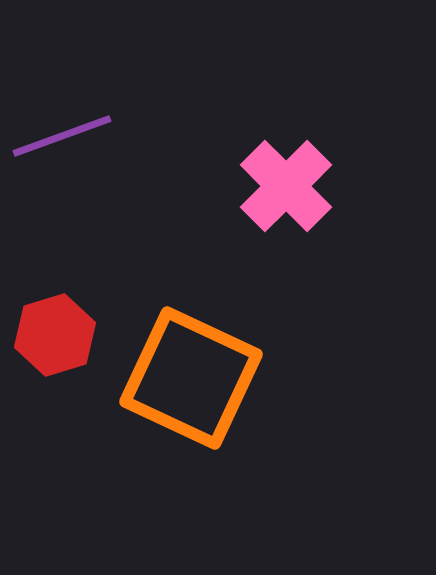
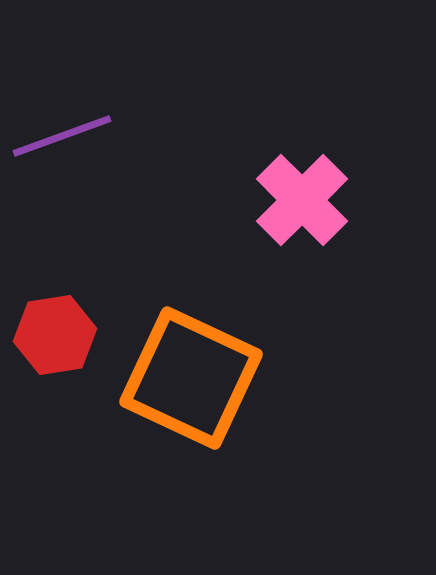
pink cross: moved 16 px right, 14 px down
red hexagon: rotated 8 degrees clockwise
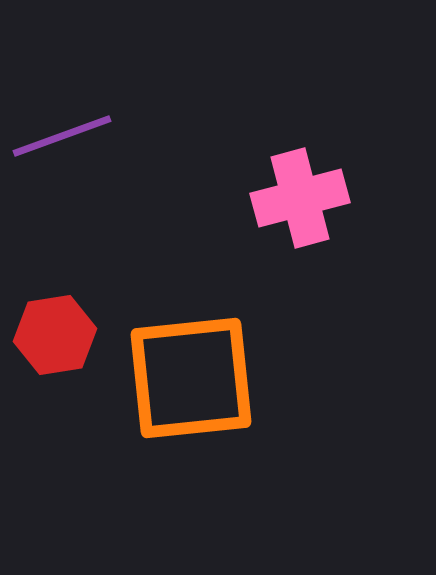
pink cross: moved 2 px left, 2 px up; rotated 30 degrees clockwise
orange square: rotated 31 degrees counterclockwise
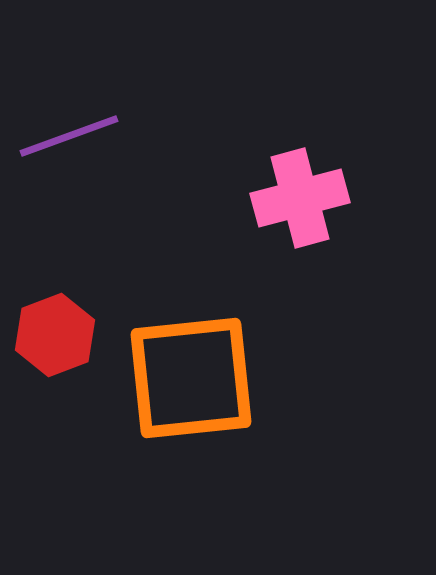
purple line: moved 7 px right
red hexagon: rotated 12 degrees counterclockwise
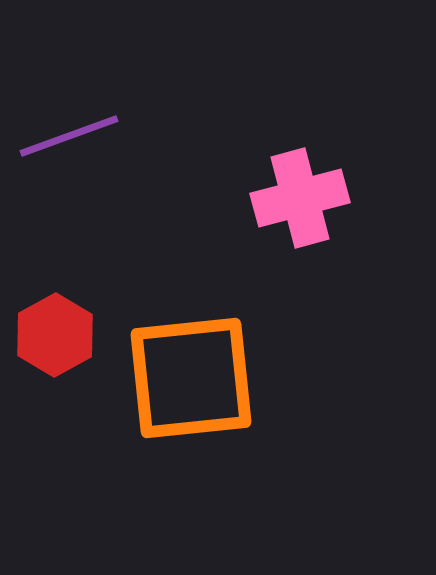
red hexagon: rotated 8 degrees counterclockwise
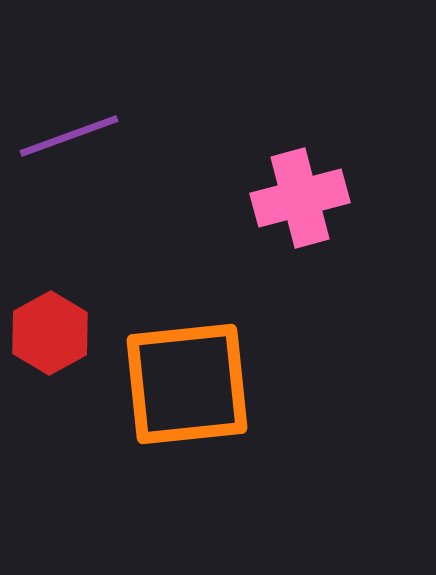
red hexagon: moved 5 px left, 2 px up
orange square: moved 4 px left, 6 px down
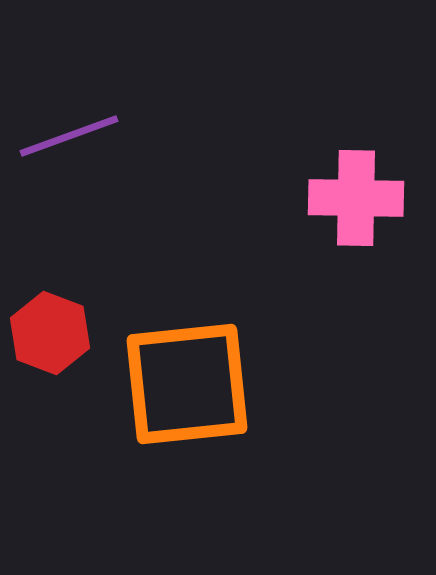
pink cross: moved 56 px right; rotated 16 degrees clockwise
red hexagon: rotated 10 degrees counterclockwise
